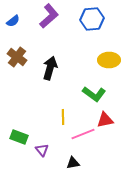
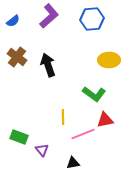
black arrow: moved 2 px left, 3 px up; rotated 35 degrees counterclockwise
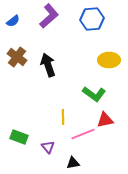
purple triangle: moved 6 px right, 3 px up
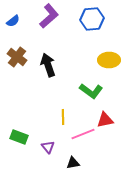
green L-shape: moved 3 px left, 3 px up
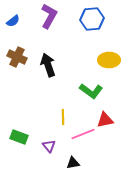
purple L-shape: rotated 20 degrees counterclockwise
brown cross: rotated 12 degrees counterclockwise
purple triangle: moved 1 px right, 1 px up
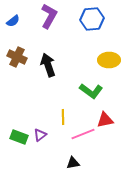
purple triangle: moved 9 px left, 11 px up; rotated 32 degrees clockwise
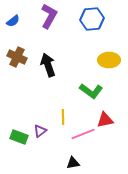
purple triangle: moved 4 px up
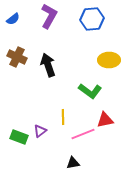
blue semicircle: moved 2 px up
green L-shape: moved 1 px left
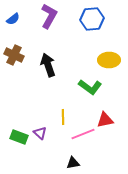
brown cross: moved 3 px left, 2 px up
green L-shape: moved 4 px up
purple triangle: moved 2 px down; rotated 40 degrees counterclockwise
